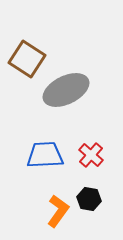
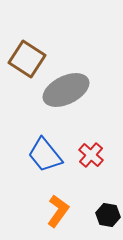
blue trapezoid: rotated 126 degrees counterclockwise
black hexagon: moved 19 px right, 16 px down
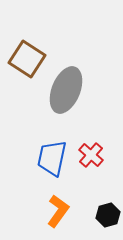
gray ellipse: rotated 42 degrees counterclockwise
blue trapezoid: moved 7 px right, 3 px down; rotated 51 degrees clockwise
black hexagon: rotated 25 degrees counterclockwise
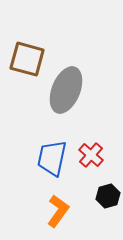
brown square: rotated 18 degrees counterclockwise
black hexagon: moved 19 px up
